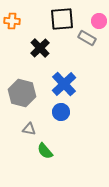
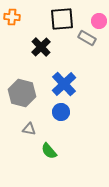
orange cross: moved 4 px up
black cross: moved 1 px right, 1 px up
green semicircle: moved 4 px right
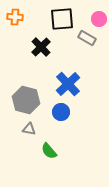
orange cross: moved 3 px right
pink circle: moved 2 px up
blue cross: moved 4 px right
gray hexagon: moved 4 px right, 7 px down
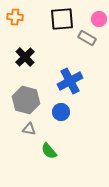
black cross: moved 16 px left, 10 px down
blue cross: moved 2 px right, 3 px up; rotated 15 degrees clockwise
